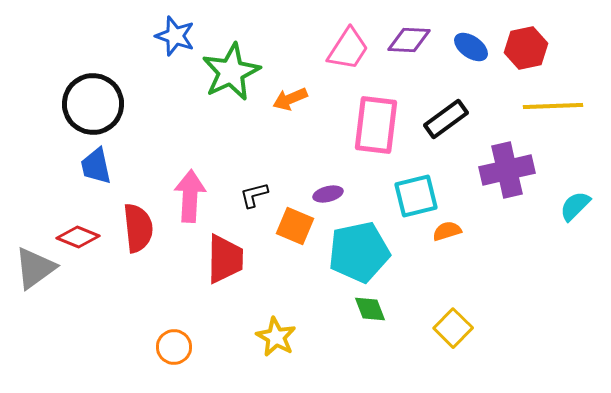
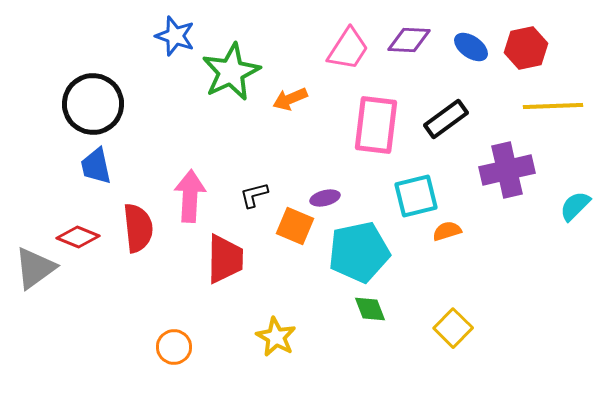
purple ellipse: moved 3 px left, 4 px down
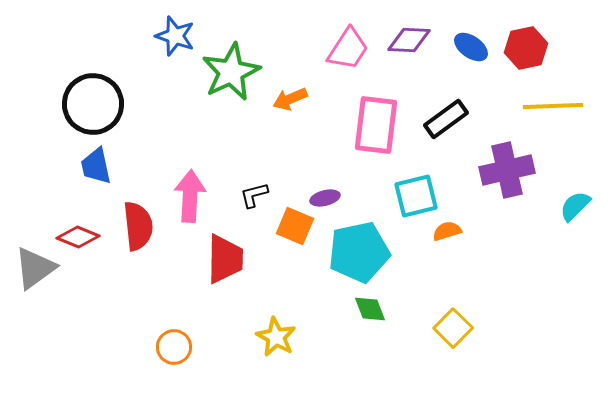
red semicircle: moved 2 px up
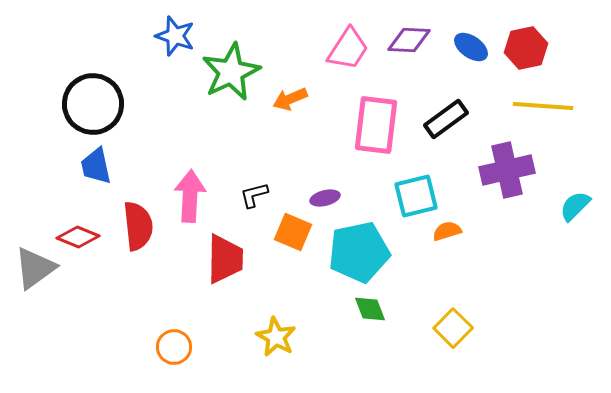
yellow line: moved 10 px left; rotated 6 degrees clockwise
orange square: moved 2 px left, 6 px down
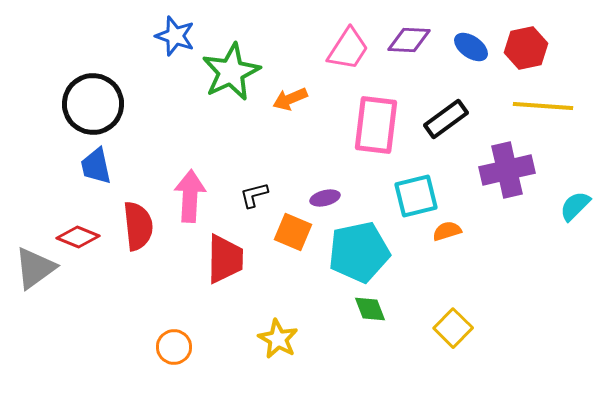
yellow star: moved 2 px right, 2 px down
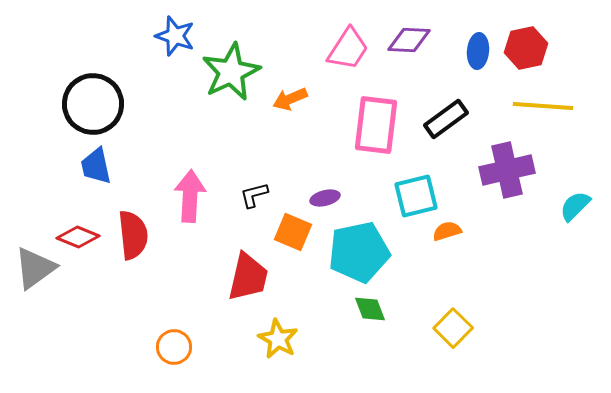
blue ellipse: moved 7 px right, 4 px down; rotated 60 degrees clockwise
red semicircle: moved 5 px left, 9 px down
red trapezoid: moved 23 px right, 18 px down; rotated 12 degrees clockwise
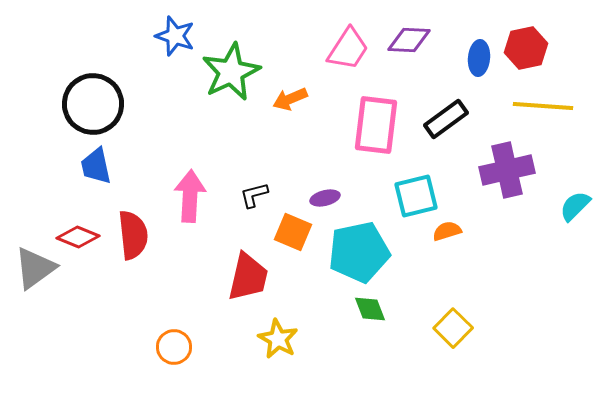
blue ellipse: moved 1 px right, 7 px down
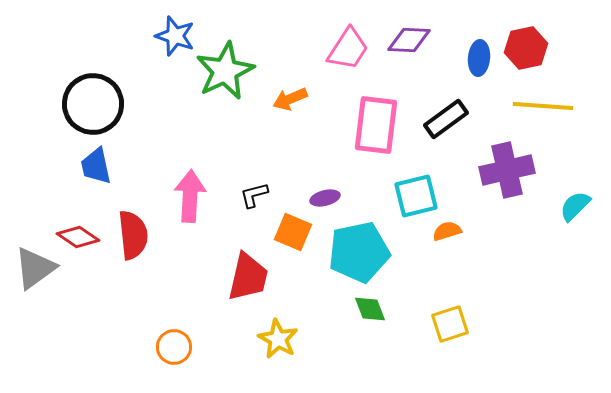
green star: moved 6 px left, 1 px up
red diamond: rotated 12 degrees clockwise
yellow square: moved 3 px left, 4 px up; rotated 27 degrees clockwise
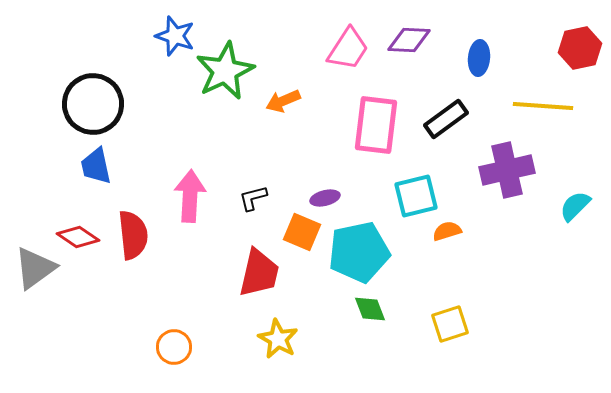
red hexagon: moved 54 px right
orange arrow: moved 7 px left, 2 px down
black L-shape: moved 1 px left, 3 px down
orange square: moved 9 px right
red trapezoid: moved 11 px right, 4 px up
